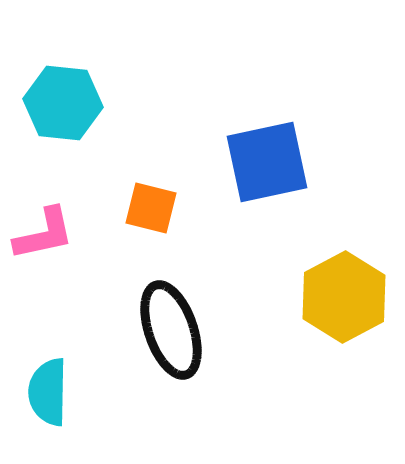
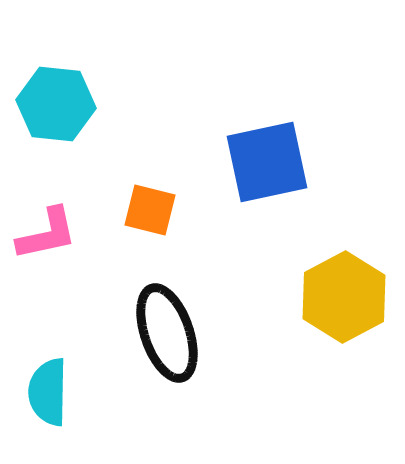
cyan hexagon: moved 7 px left, 1 px down
orange square: moved 1 px left, 2 px down
pink L-shape: moved 3 px right
black ellipse: moved 4 px left, 3 px down
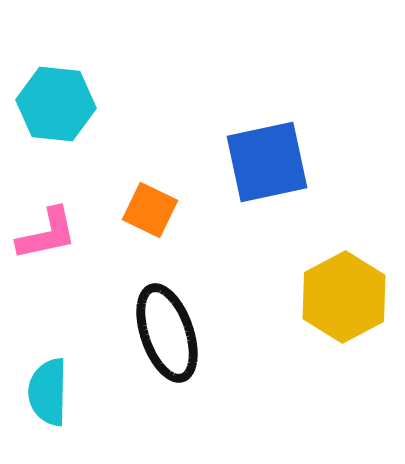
orange square: rotated 12 degrees clockwise
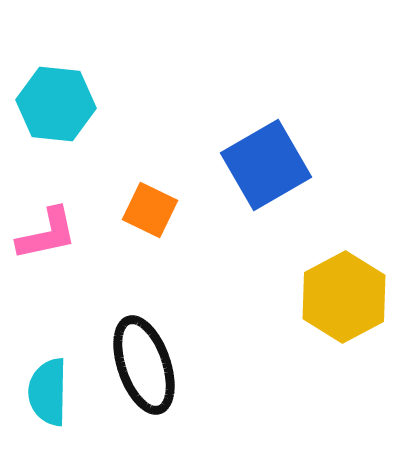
blue square: moved 1 px left, 3 px down; rotated 18 degrees counterclockwise
black ellipse: moved 23 px left, 32 px down
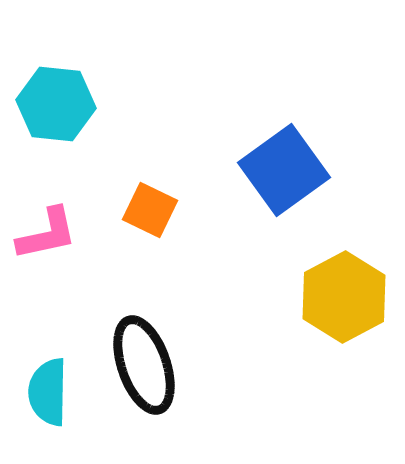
blue square: moved 18 px right, 5 px down; rotated 6 degrees counterclockwise
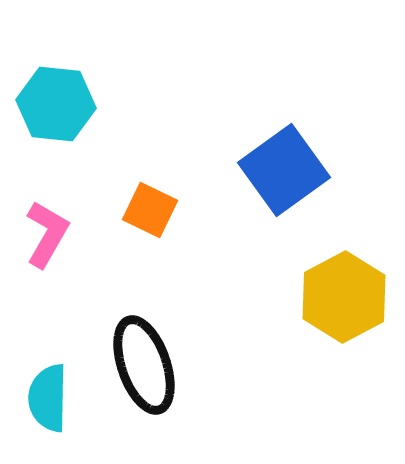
pink L-shape: rotated 48 degrees counterclockwise
cyan semicircle: moved 6 px down
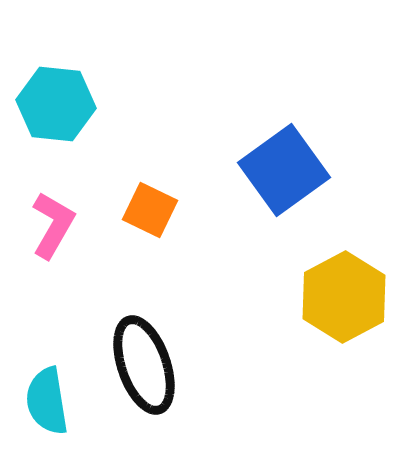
pink L-shape: moved 6 px right, 9 px up
cyan semicircle: moved 1 px left, 3 px down; rotated 10 degrees counterclockwise
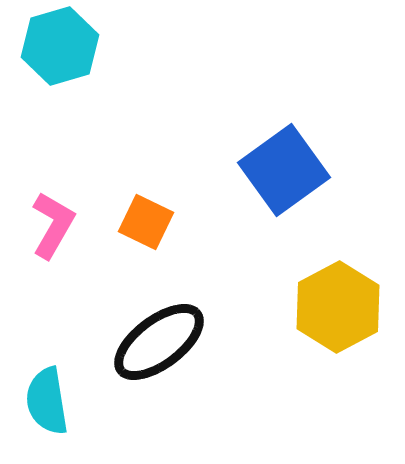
cyan hexagon: moved 4 px right, 58 px up; rotated 22 degrees counterclockwise
orange square: moved 4 px left, 12 px down
yellow hexagon: moved 6 px left, 10 px down
black ellipse: moved 15 px right, 23 px up; rotated 72 degrees clockwise
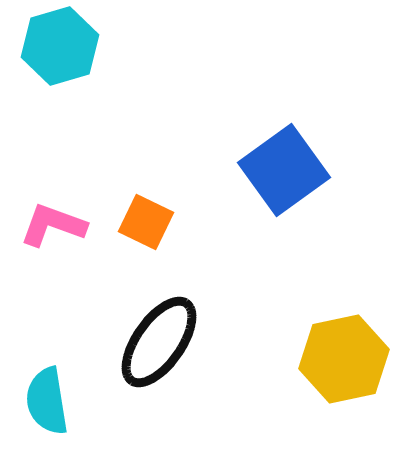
pink L-shape: rotated 100 degrees counterclockwise
yellow hexagon: moved 6 px right, 52 px down; rotated 16 degrees clockwise
black ellipse: rotated 18 degrees counterclockwise
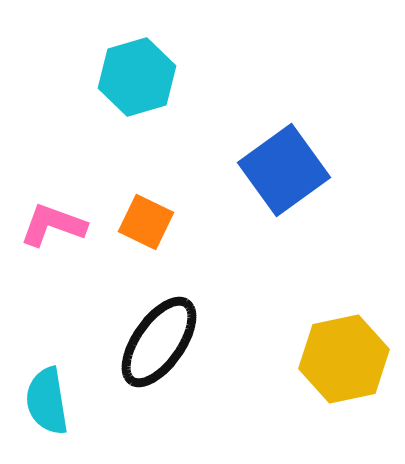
cyan hexagon: moved 77 px right, 31 px down
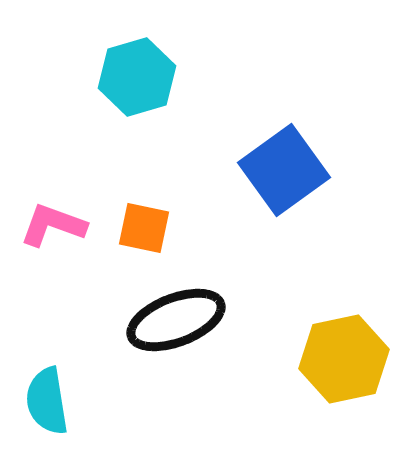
orange square: moved 2 px left, 6 px down; rotated 14 degrees counterclockwise
black ellipse: moved 17 px right, 22 px up; rotated 34 degrees clockwise
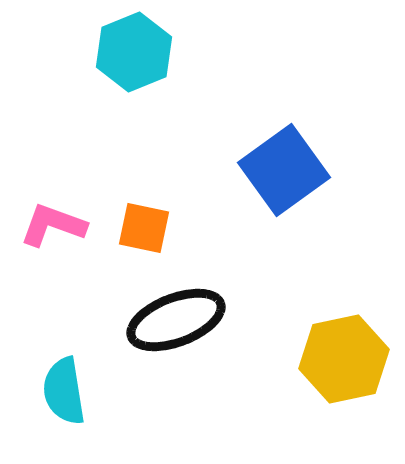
cyan hexagon: moved 3 px left, 25 px up; rotated 6 degrees counterclockwise
cyan semicircle: moved 17 px right, 10 px up
